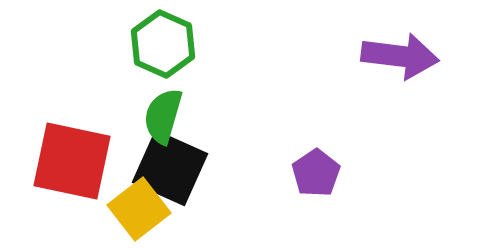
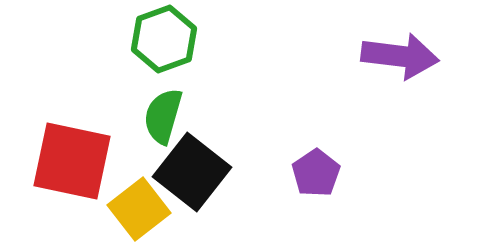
green hexagon: moved 1 px right, 5 px up; rotated 16 degrees clockwise
black square: moved 22 px right, 4 px down; rotated 14 degrees clockwise
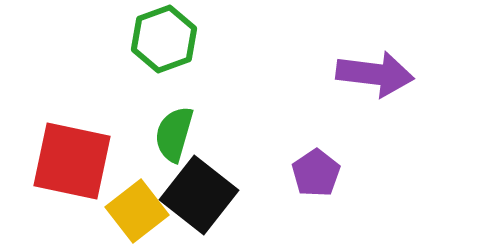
purple arrow: moved 25 px left, 18 px down
green semicircle: moved 11 px right, 18 px down
black square: moved 7 px right, 23 px down
yellow square: moved 2 px left, 2 px down
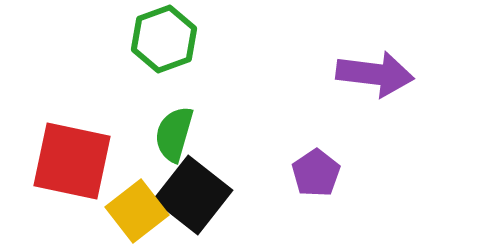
black square: moved 6 px left
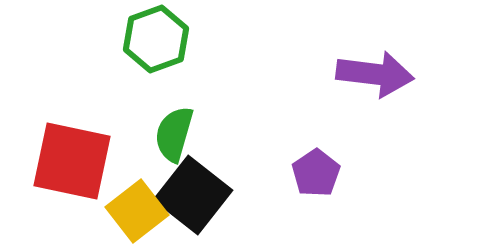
green hexagon: moved 8 px left
